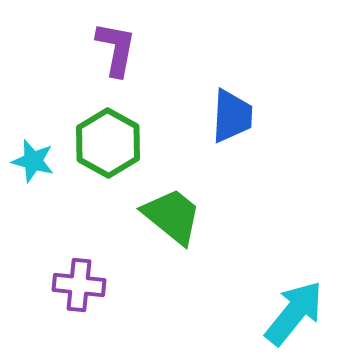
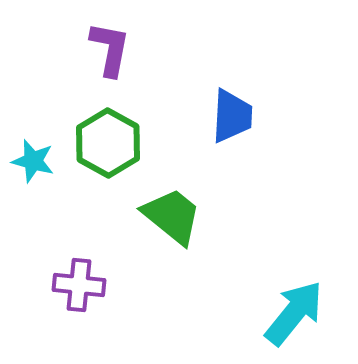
purple L-shape: moved 6 px left
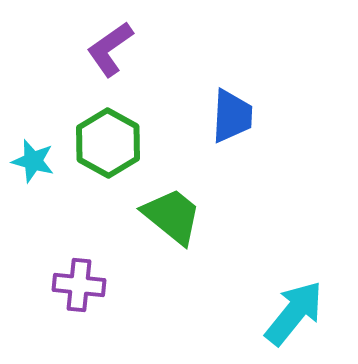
purple L-shape: rotated 136 degrees counterclockwise
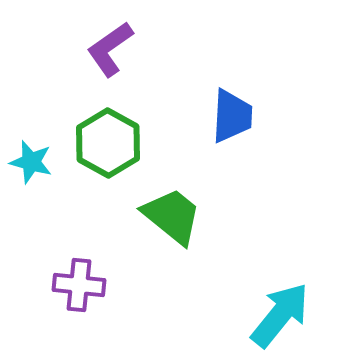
cyan star: moved 2 px left, 1 px down
cyan arrow: moved 14 px left, 2 px down
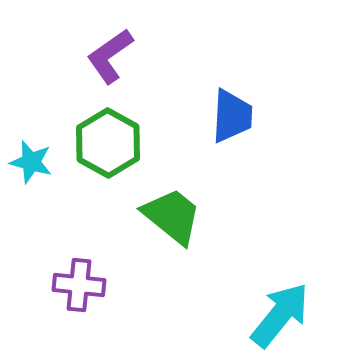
purple L-shape: moved 7 px down
